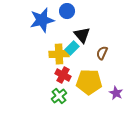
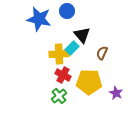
blue star: moved 3 px left, 1 px up; rotated 25 degrees clockwise
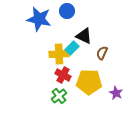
black triangle: moved 2 px right, 1 px down; rotated 24 degrees counterclockwise
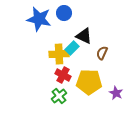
blue circle: moved 3 px left, 2 px down
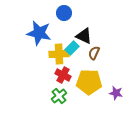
blue star: moved 14 px down
brown semicircle: moved 8 px left
purple star: rotated 16 degrees counterclockwise
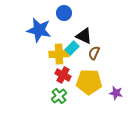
blue star: moved 3 px up
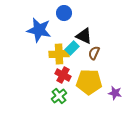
purple star: moved 1 px left
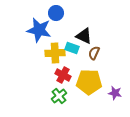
blue circle: moved 8 px left
cyan rectangle: rotated 64 degrees clockwise
yellow cross: moved 4 px left, 1 px up
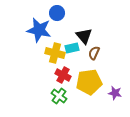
blue circle: moved 1 px right
black triangle: rotated 24 degrees clockwise
cyan rectangle: rotated 32 degrees counterclockwise
yellow cross: rotated 18 degrees clockwise
yellow pentagon: rotated 10 degrees counterclockwise
green cross: rotated 14 degrees counterclockwise
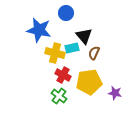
blue circle: moved 9 px right
